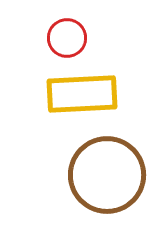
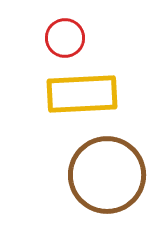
red circle: moved 2 px left
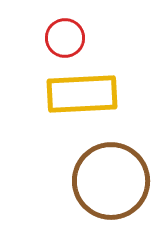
brown circle: moved 4 px right, 6 px down
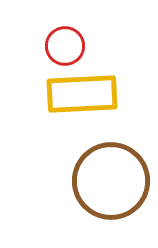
red circle: moved 8 px down
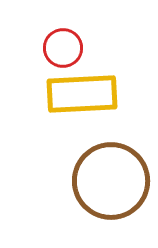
red circle: moved 2 px left, 2 px down
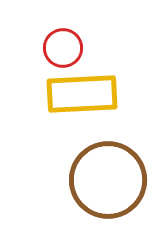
brown circle: moved 3 px left, 1 px up
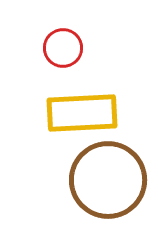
yellow rectangle: moved 19 px down
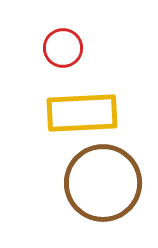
brown circle: moved 5 px left, 3 px down
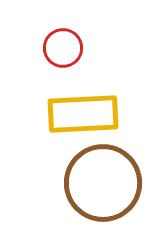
yellow rectangle: moved 1 px right, 1 px down
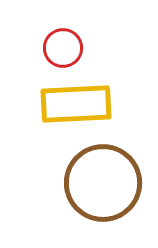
yellow rectangle: moved 7 px left, 10 px up
